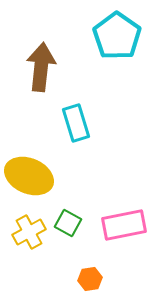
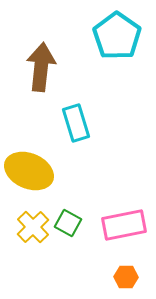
yellow ellipse: moved 5 px up
yellow cross: moved 4 px right, 5 px up; rotated 16 degrees counterclockwise
orange hexagon: moved 36 px right, 2 px up; rotated 10 degrees clockwise
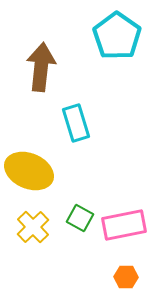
green square: moved 12 px right, 5 px up
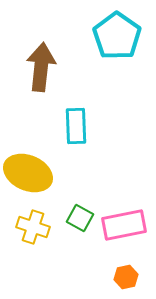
cyan rectangle: moved 3 px down; rotated 15 degrees clockwise
yellow ellipse: moved 1 px left, 2 px down
yellow cross: rotated 28 degrees counterclockwise
orange hexagon: rotated 15 degrees counterclockwise
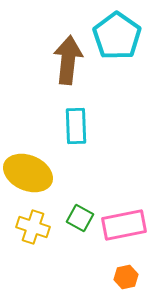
brown arrow: moved 27 px right, 7 px up
